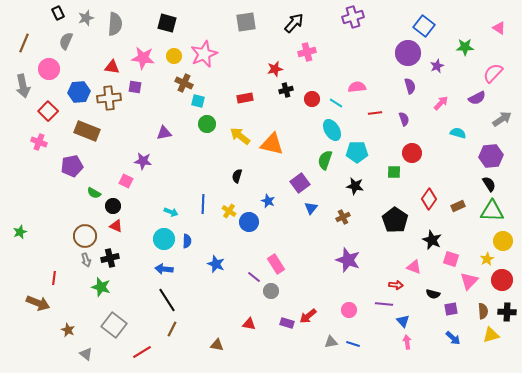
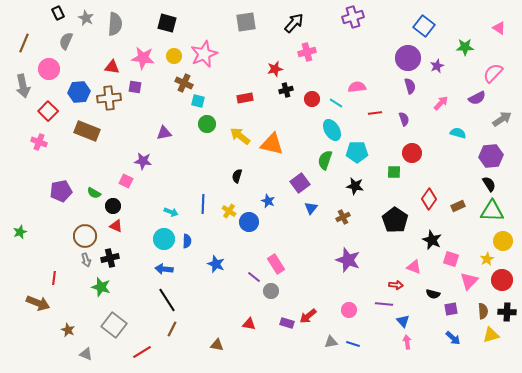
gray star at (86, 18): rotated 28 degrees counterclockwise
purple circle at (408, 53): moved 5 px down
purple pentagon at (72, 166): moved 11 px left, 25 px down
gray triangle at (86, 354): rotated 16 degrees counterclockwise
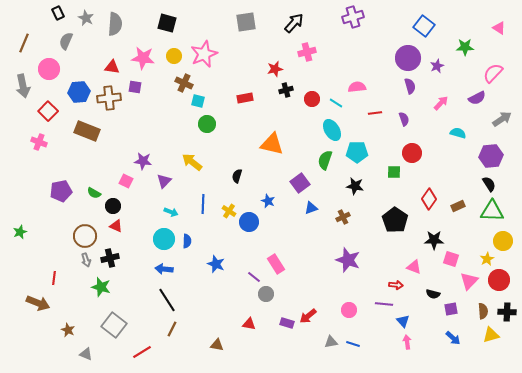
purple triangle at (164, 133): moved 48 px down; rotated 35 degrees counterclockwise
yellow arrow at (240, 136): moved 48 px left, 26 px down
blue triangle at (311, 208): rotated 32 degrees clockwise
black star at (432, 240): moved 2 px right; rotated 24 degrees counterclockwise
red circle at (502, 280): moved 3 px left
gray circle at (271, 291): moved 5 px left, 3 px down
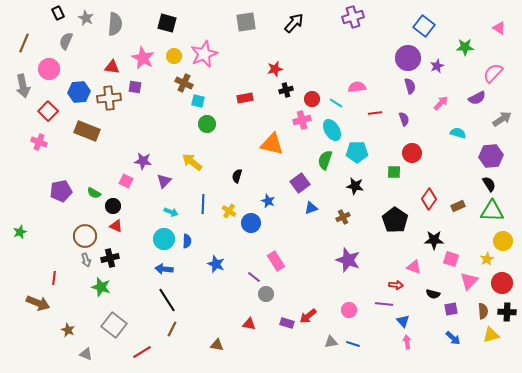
pink cross at (307, 52): moved 5 px left, 68 px down
pink star at (143, 58): rotated 20 degrees clockwise
blue circle at (249, 222): moved 2 px right, 1 px down
pink rectangle at (276, 264): moved 3 px up
red circle at (499, 280): moved 3 px right, 3 px down
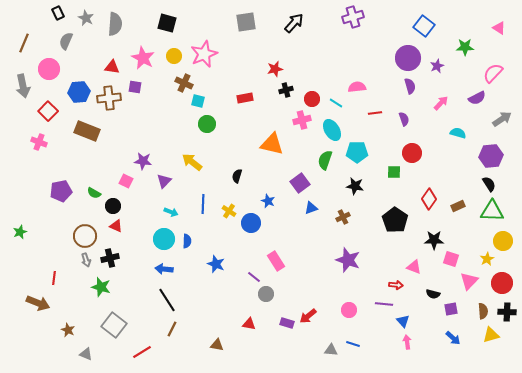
gray triangle at (331, 342): moved 8 px down; rotated 16 degrees clockwise
